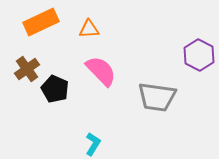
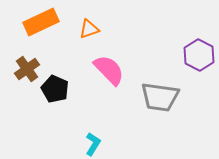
orange triangle: rotated 15 degrees counterclockwise
pink semicircle: moved 8 px right, 1 px up
gray trapezoid: moved 3 px right
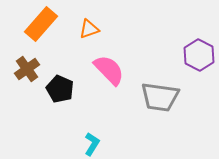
orange rectangle: moved 2 px down; rotated 24 degrees counterclockwise
black pentagon: moved 5 px right
cyan L-shape: moved 1 px left
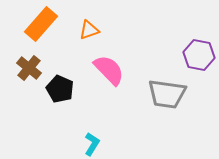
orange triangle: moved 1 px down
purple hexagon: rotated 16 degrees counterclockwise
brown cross: moved 2 px right, 1 px up; rotated 15 degrees counterclockwise
gray trapezoid: moved 7 px right, 3 px up
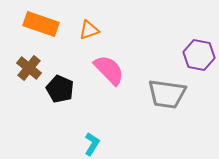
orange rectangle: rotated 68 degrees clockwise
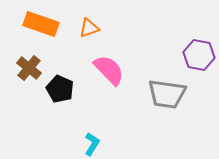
orange triangle: moved 2 px up
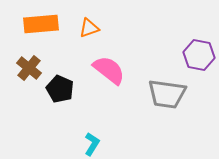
orange rectangle: rotated 24 degrees counterclockwise
pink semicircle: rotated 8 degrees counterclockwise
